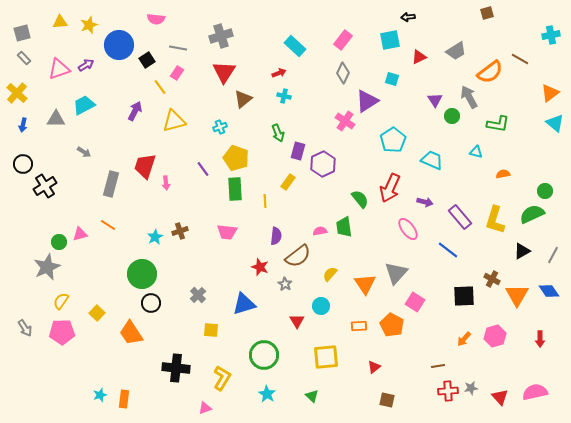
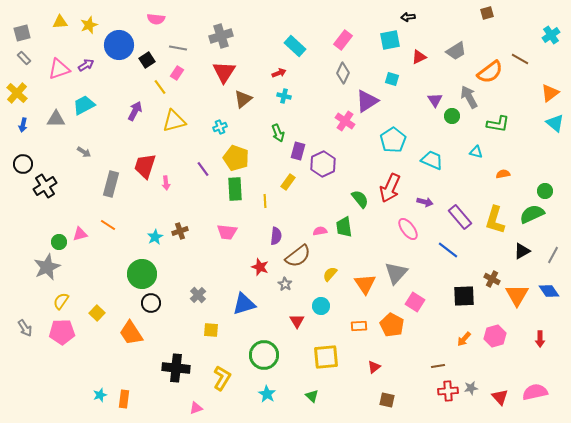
cyan cross at (551, 35): rotated 24 degrees counterclockwise
pink triangle at (205, 408): moved 9 px left
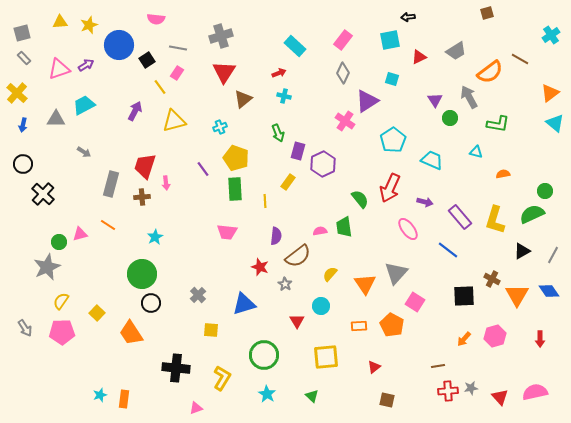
green circle at (452, 116): moved 2 px left, 2 px down
black cross at (45, 186): moved 2 px left, 8 px down; rotated 15 degrees counterclockwise
brown cross at (180, 231): moved 38 px left, 34 px up; rotated 14 degrees clockwise
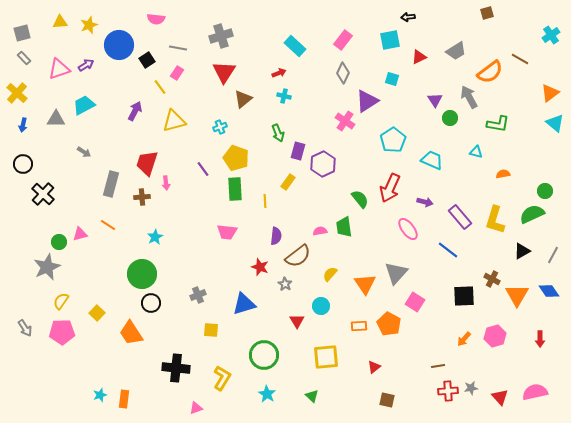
red trapezoid at (145, 166): moved 2 px right, 3 px up
gray cross at (198, 295): rotated 21 degrees clockwise
orange pentagon at (392, 325): moved 3 px left, 1 px up
